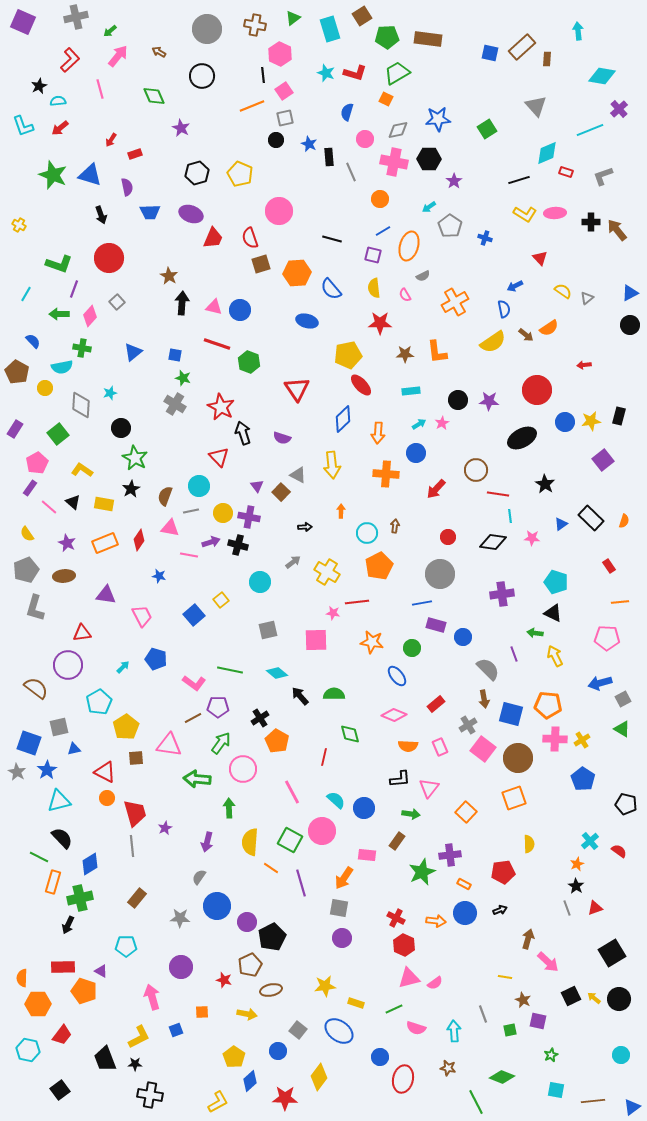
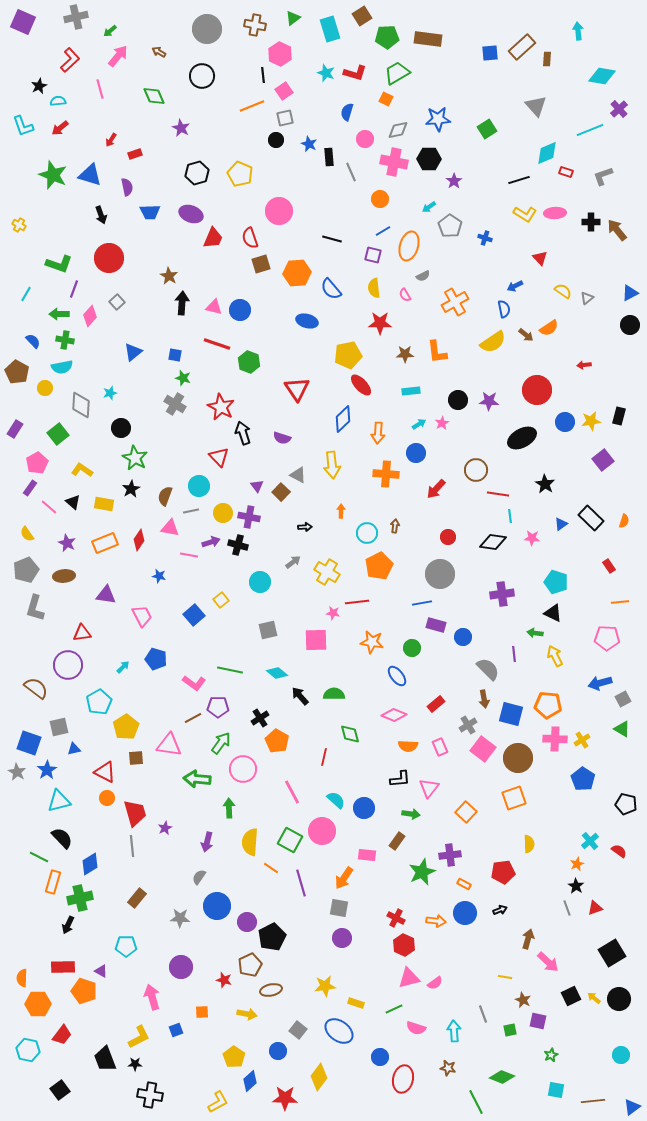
blue square at (490, 53): rotated 18 degrees counterclockwise
green cross at (82, 348): moved 17 px left, 8 px up
purple line at (514, 654): rotated 14 degrees clockwise
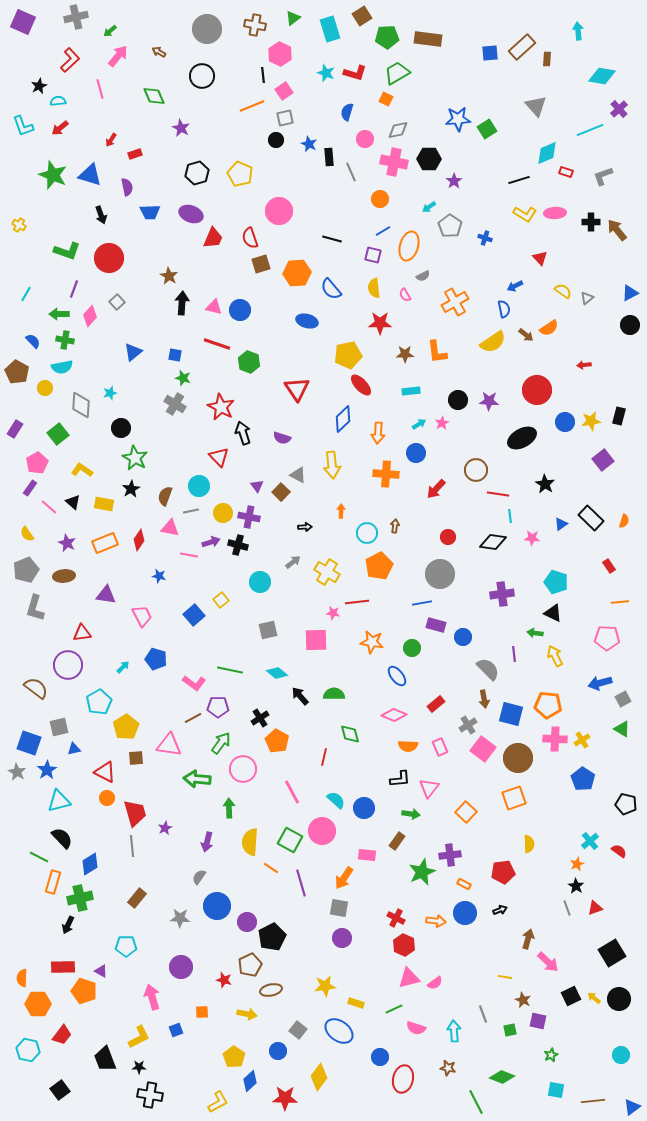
blue star at (438, 119): moved 20 px right
green L-shape at (59, 264): moved 8 px right, 13 px up
black star at (135, 1064): moved 4 px right, 3 px down
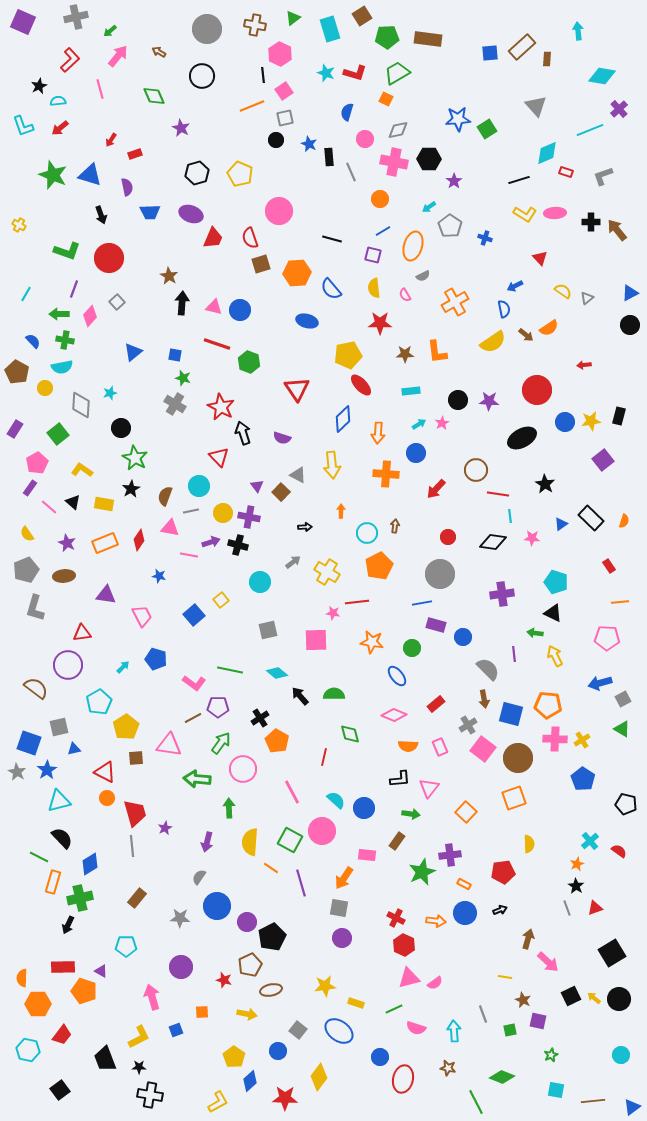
orange ellipse at (409, 246): moved 4 px right
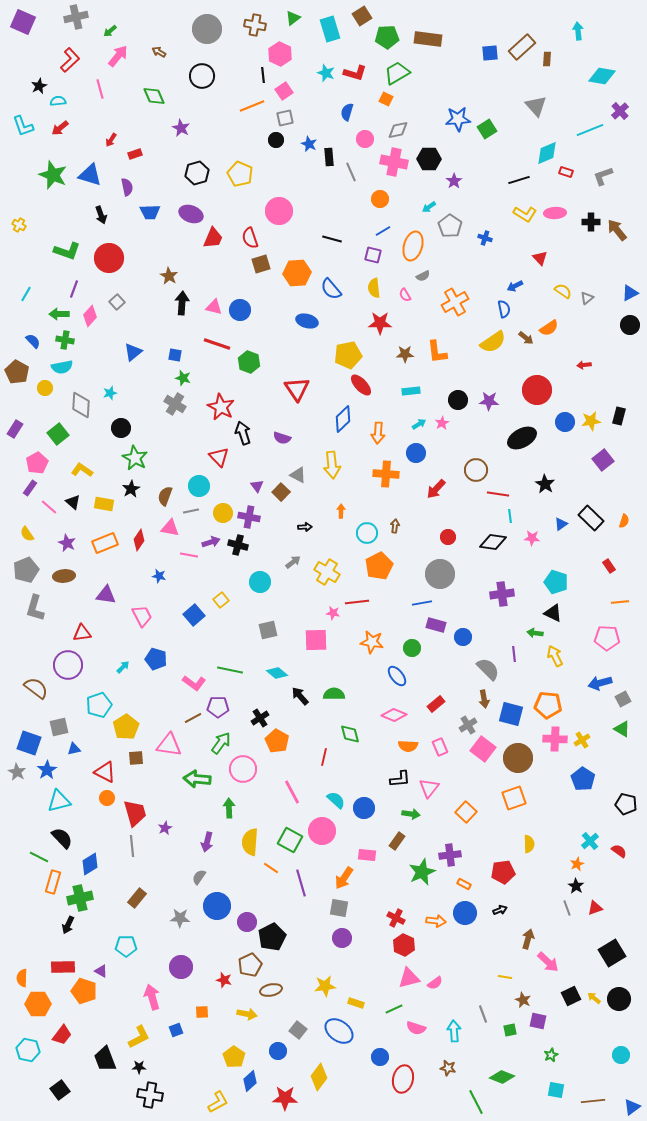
purple cross at (619, 109): moved 1 px right, 2 px down
brown arrow at (526, 335): moved 3 px down
cyan pentagon at (99, 702): moved 3 px down; rotated 10 degrees clockwise
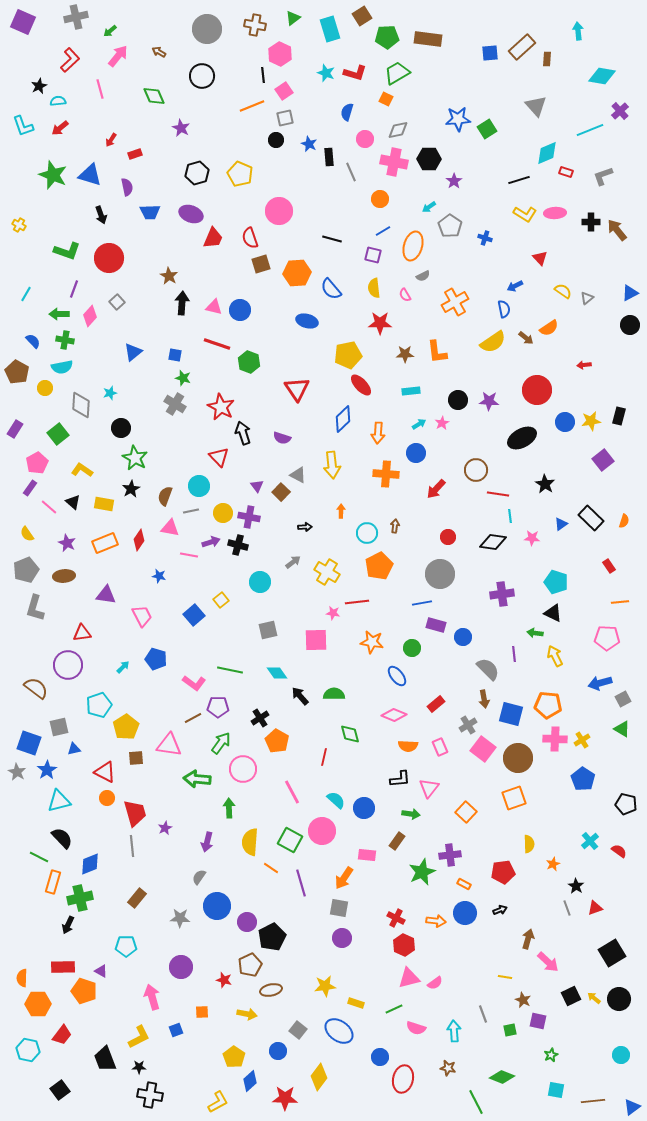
cyan diamond at (277, 673): rotated 15 degrees clockwise
blue diamond at (90, 864): rotated 10 degrees clockwise
orange star at (577, 864): moved 24 px left
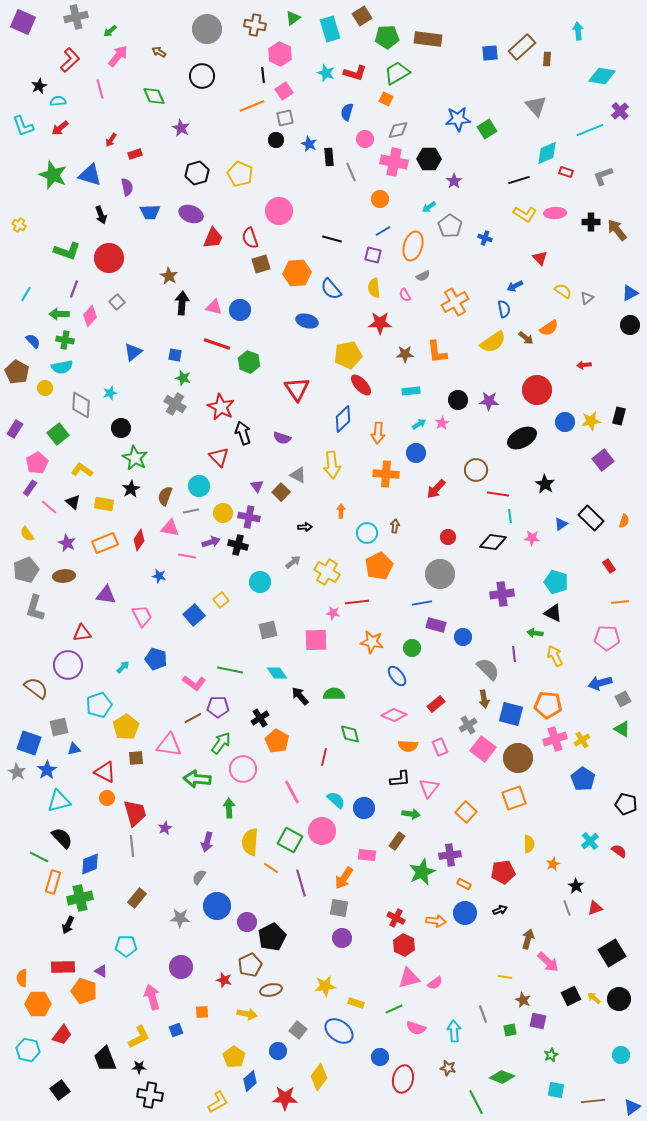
pink line at (189, 555): moved 2 px left, 1 px down
pink cross at (555, 739): rotated 20 degrees counterclockwise
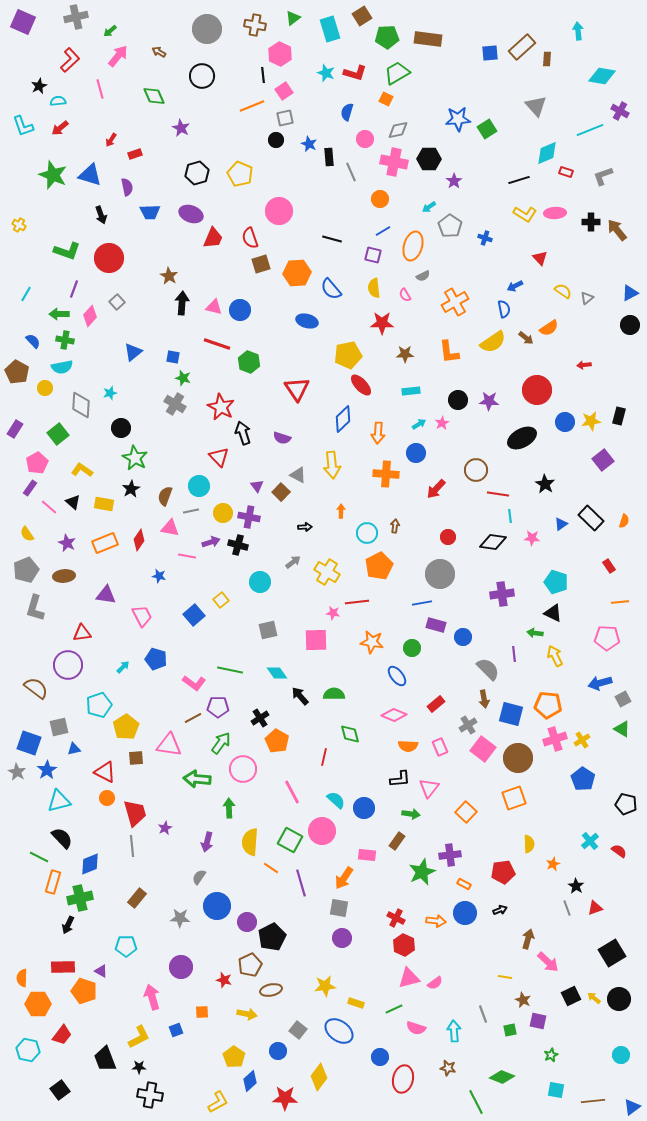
purple cross at (620, 111): rotated 18 degrees counterclockwise
red star at (380, 323): moved 2 px right
orange L-shape at (437, 352): moved 12 px right
blue square at (175, 355): moved 2 px left, 2 px down
